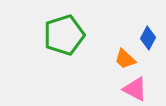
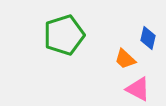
blue diamond: rotated 15 degrees counterclockwise
pink triangle: moved 3 px right
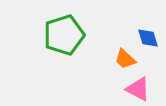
blue diamond: rotated 30 degrees counterclockwise
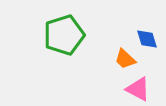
blue diamond: moved 1 px left, 1 px down
